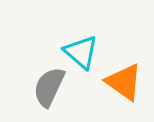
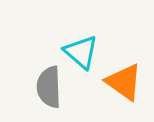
gray semicircle: rotated 27 degrees counterclockwise
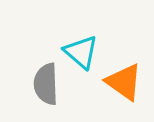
gray semicircle: moved 3 px left, 3 px up
